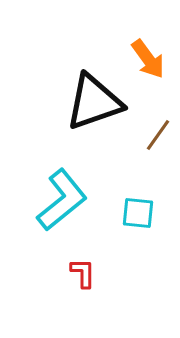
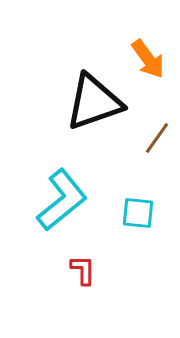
brown line: moved 1 px left, 3 px down
red L-shape: moved 3 px up
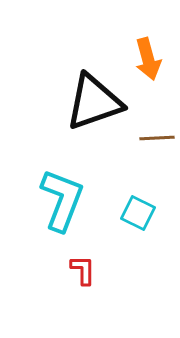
orange arrow: rotated 21 degrees clockwise
brown line: rotated 52 degrees clockwise
cyan L-shape: rotated 30 degrees counterclockwise
cyan square: rotated 20 degrees clockwise
